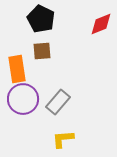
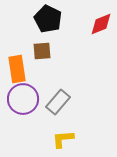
black pentagon: moved 7 px right
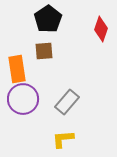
black pentagon: rotated 12 degrees clockwise
red diamond: moved 5 px down; rotated 50 degrees counterclockwise
brown square: moved 2 px right
gray rectangle: moved 9 px right
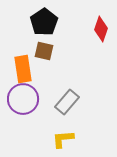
black pentagon: moved 4 px left, 3 px down
brown square: rotated 18 degrees clockwise
orange rectangle: moved 6 px right
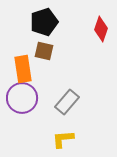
black pentagon: rotated 16 degrees clockwise
purple circle: moved 1 px left, 1 px up
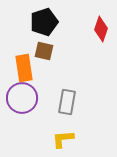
orange rectangle: moved 1 px right, 1 px up
gray rectangle: rotated 30 degrees counterclockwise
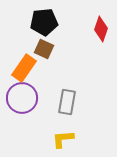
black pentagon: rotated 12 degrees clockwise
brown square: moved 2 px up; rotated 12 degrees clockwise
orange rectangle: rotated 44 degrees clockwise
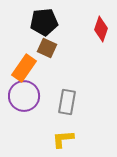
brown square: moved 3 px right, 1 px up
purple circle: moved 2 px right, 2 px up
